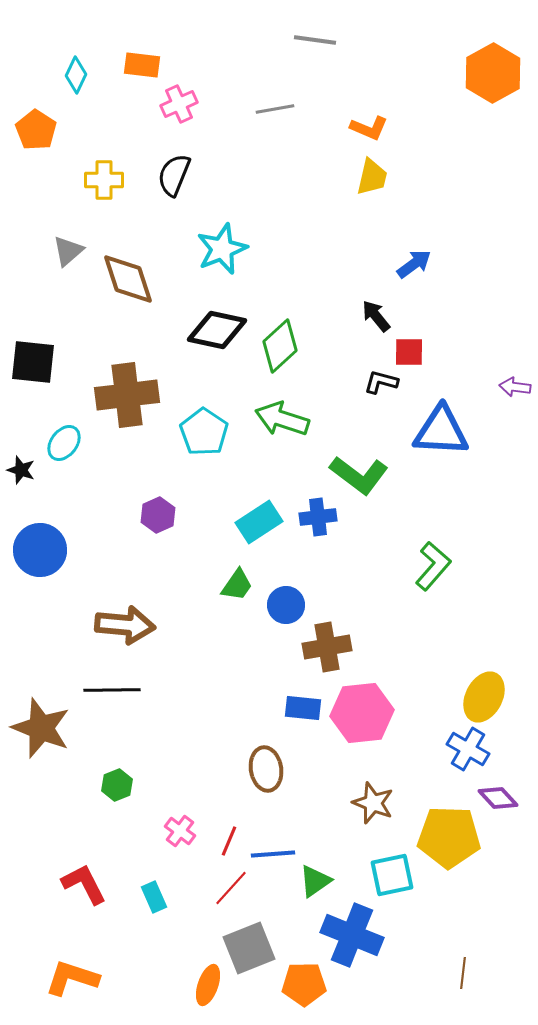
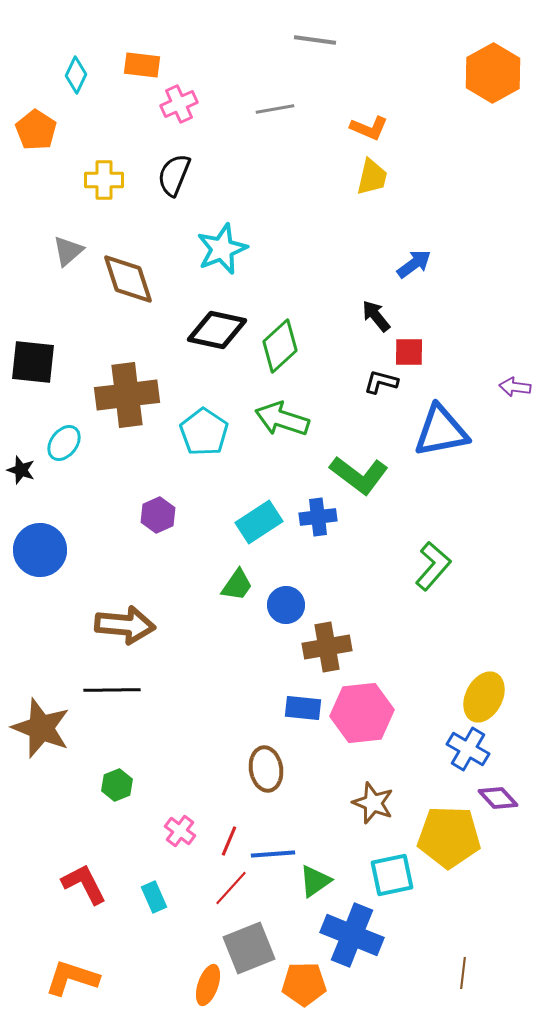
blue triangle at (441, 431): rotated 14 degrees counterclockwise
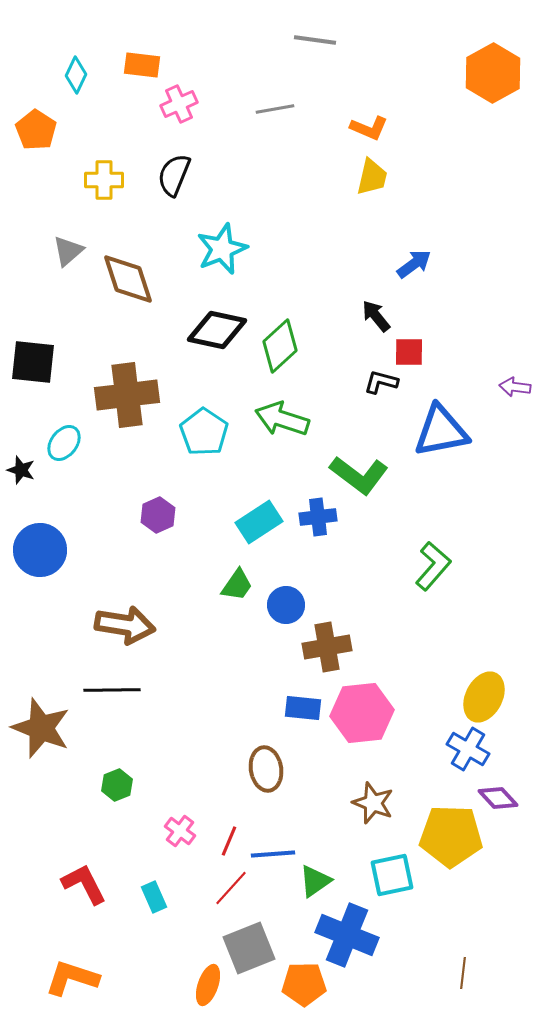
brown arrow at (125, 625): rotated 4 degrees clockwise
yellow pentagon at (449, 837): moved 2 px right, 1 px up
blue cross at (352, 935): moved 5 px left
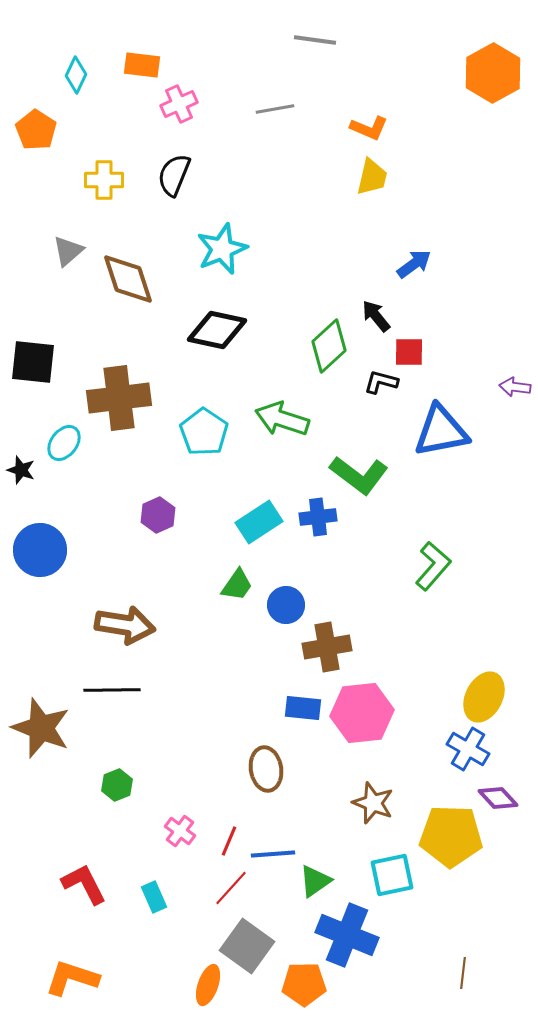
green diamond at (280, 346): moved 49 px right
brown cross at (127, 395): moved 8 px left, 3 px down
gray square at (249, 948): moved 2 px left, 2 px up; rotated 32 degrees counterclockwise
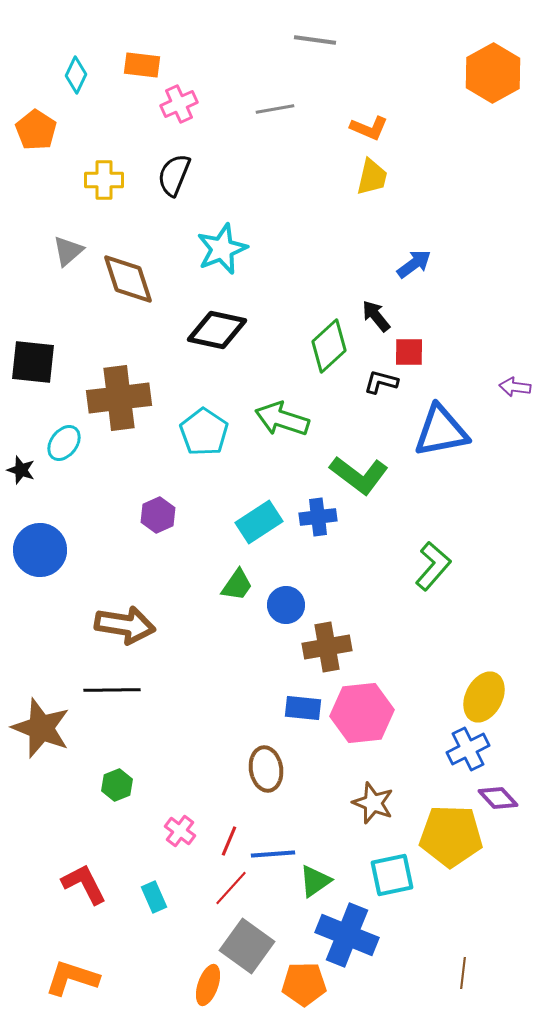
blue cross at (468, 749): rotated 33 degrees clockwise
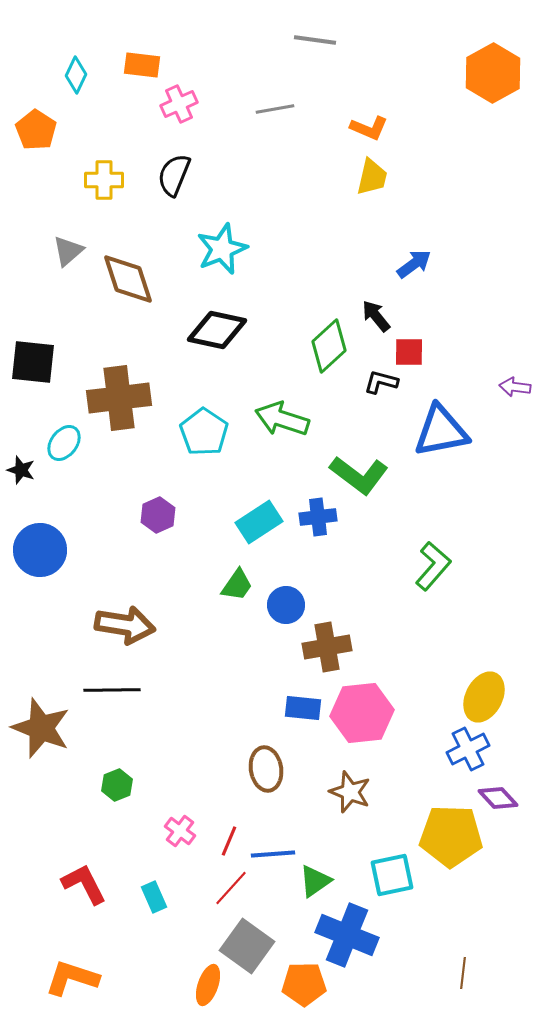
brown star at (373, 803): moved 23 px left, 11 px up
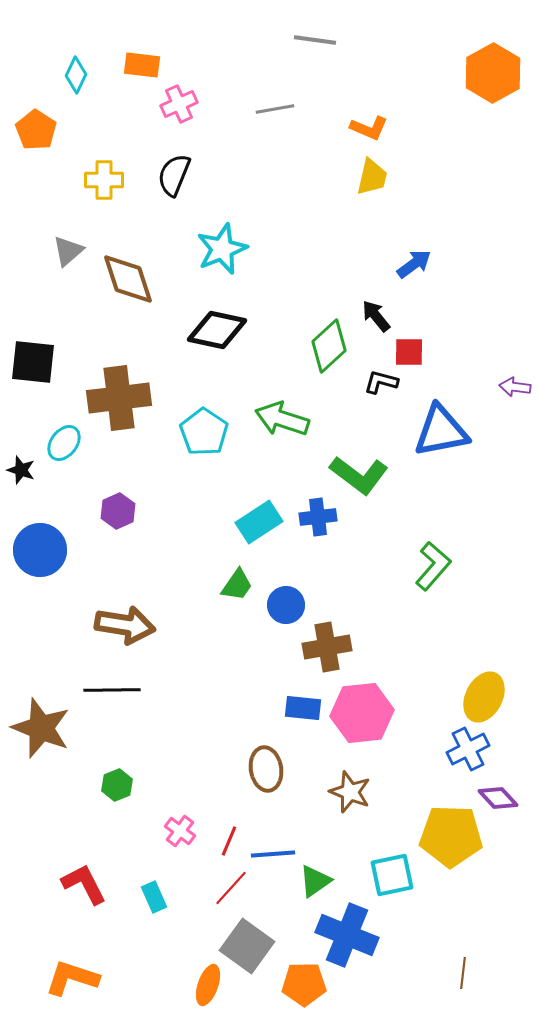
purple hexagon at (158, 515): moved 40 px left, 4 px up
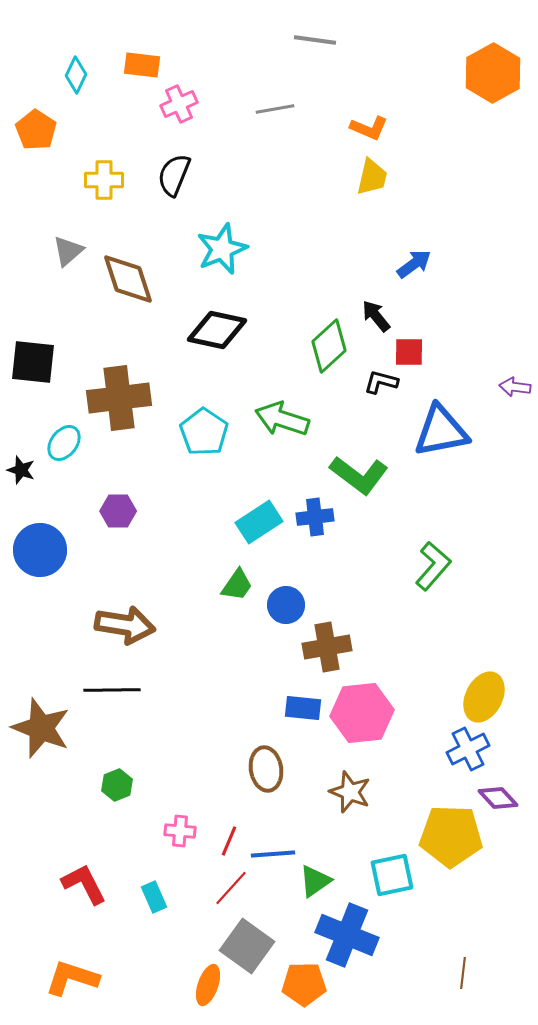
purple hexagon at (118, 511): rotated 24 degrees clockwise
blue cross at (318, 517): moved 3 px left
pink cross at (180, 831): rotated 32 degrees counterclockwise
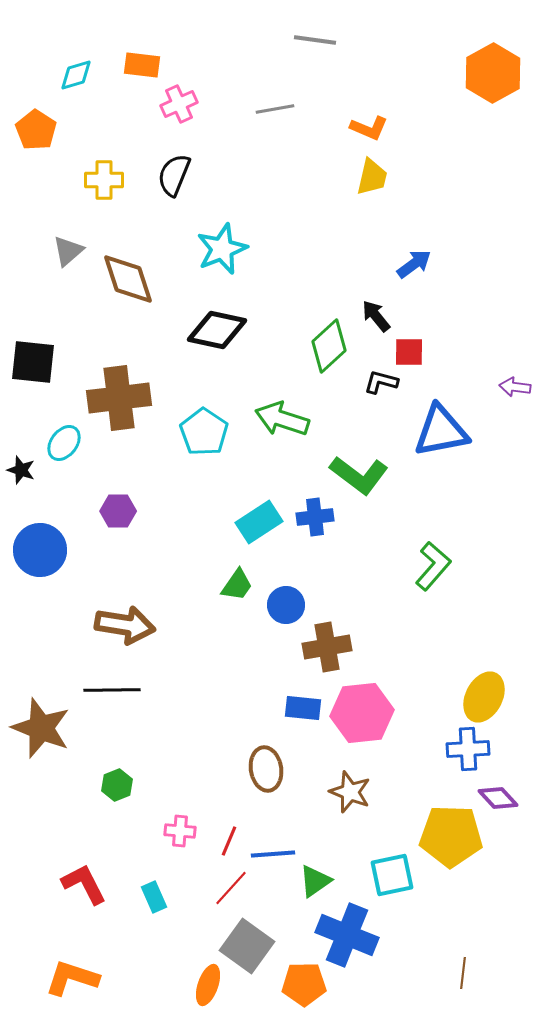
cyan diamond at (76, 75): rotated 48 degrees clockwise
blue cross at (468, 749): rotated 24 degrees clockwise
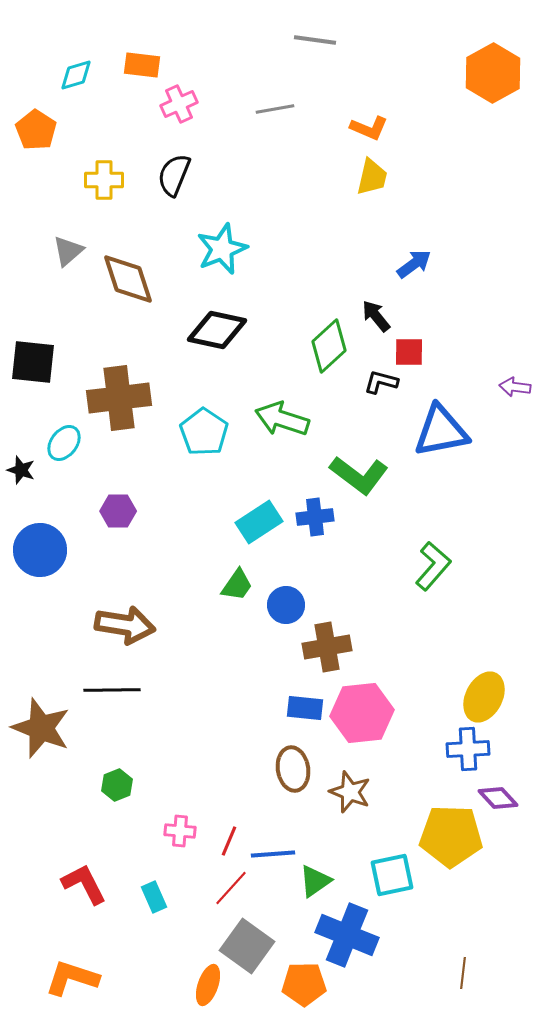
blue rectangle at (303, 708): moved 2 px right
brown ellipse at (266, 769): moved 27 px right
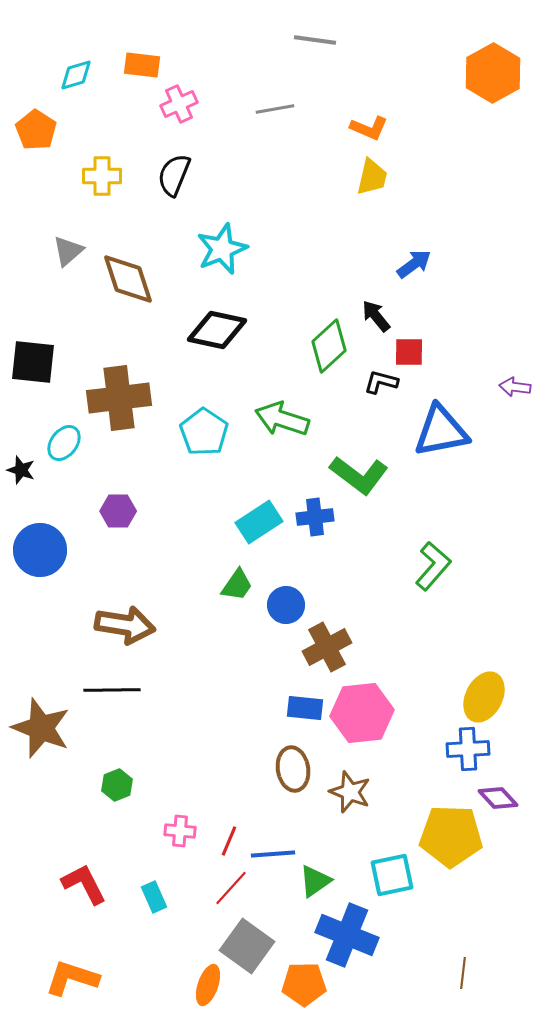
yellow cross at (104, 180): moved 2 px left, 4 px up
brown cross at (327, 647): rotated 18 degrees counterclockwise
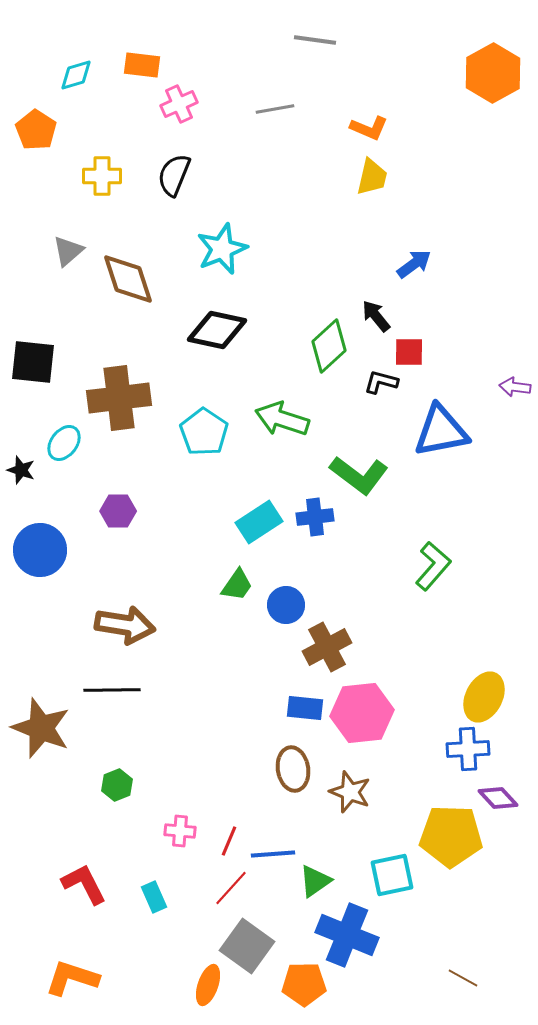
brown line at (463, 973): moved 5 px down; rotated 68 degrees counterclockwise
